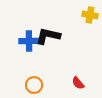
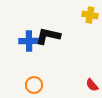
red semicircle: moved 14 px right, 2 px down
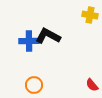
black L-shape: rotated 15 degrees clockwise
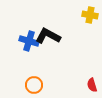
blue cross: rotated 18 degrees clockwise
red semicircle: rotated 24 degrees clockwise
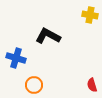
blue cross: moved 13 px left, 17 px down
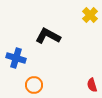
yellow cross: rotated 35 degrees clockwise
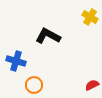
yellow cross: moved 2 px down; rotated 14 degrees counterclockwise
blue cross: moved 3 px down
red semicircle: rotated 80 degrees clockwise
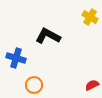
blue cross: moved 3 px up
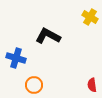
red semicircle: rotated 72 degrees counterclockwise
